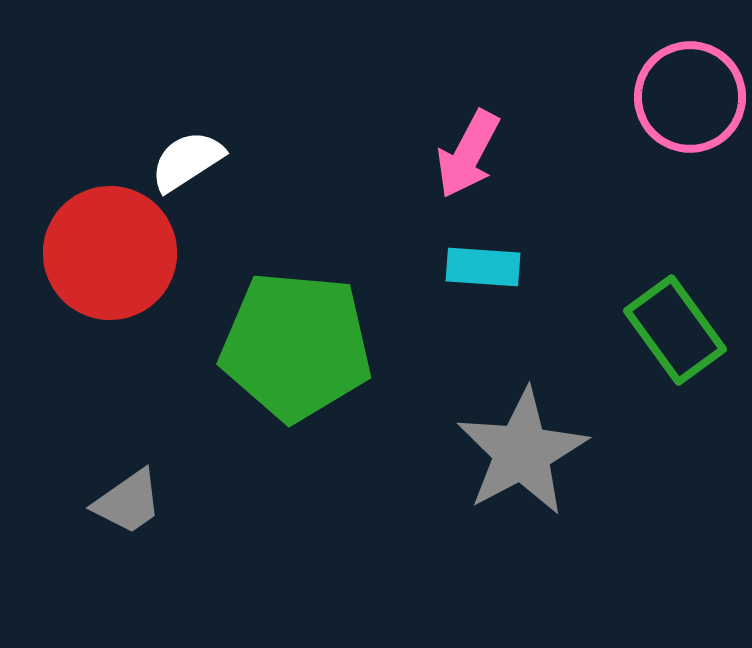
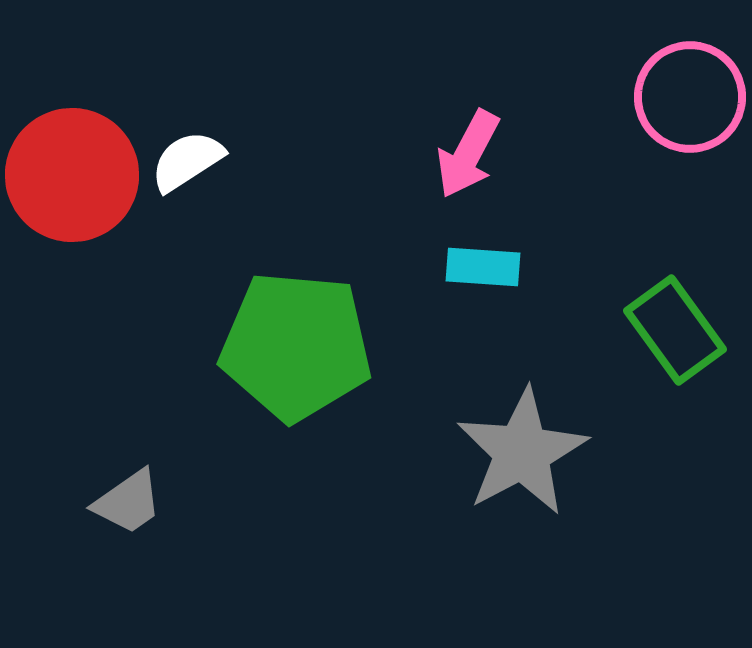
red circle: moved 38 px left, 78 px up
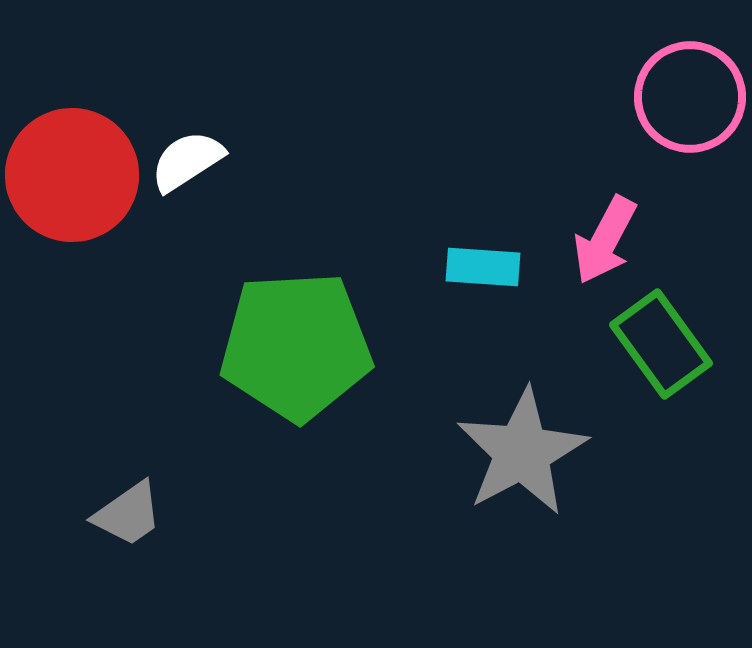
pink arrow: moved 137 px right, 86 px down
green rectangle: moved 14 px left, 14 px down
green pentagon: rotated 8 degrees counterclockwise
gray trapezoid: moved 12 px down
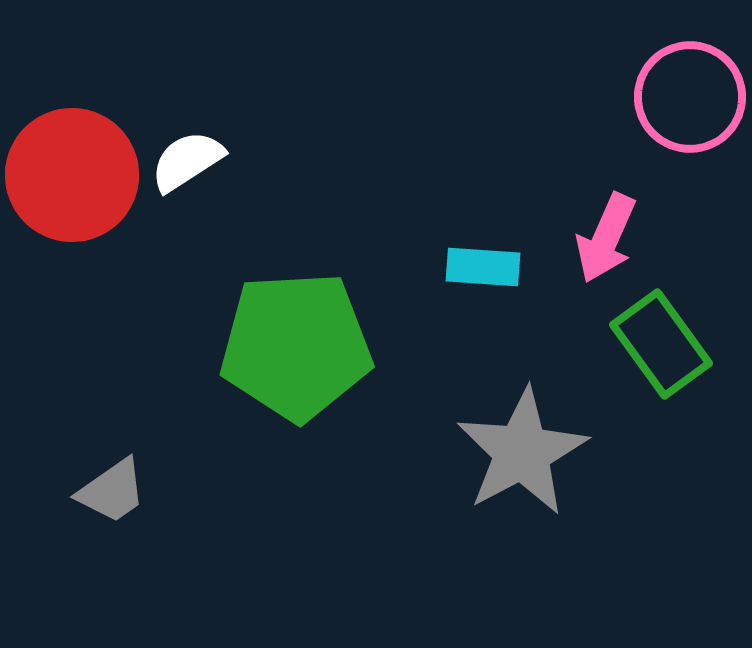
pink arrow: moved 1 px right, 2 px up; rotated 4 degrees counterclockwise
gray trapezoid: moved 16 px left, 23 px up
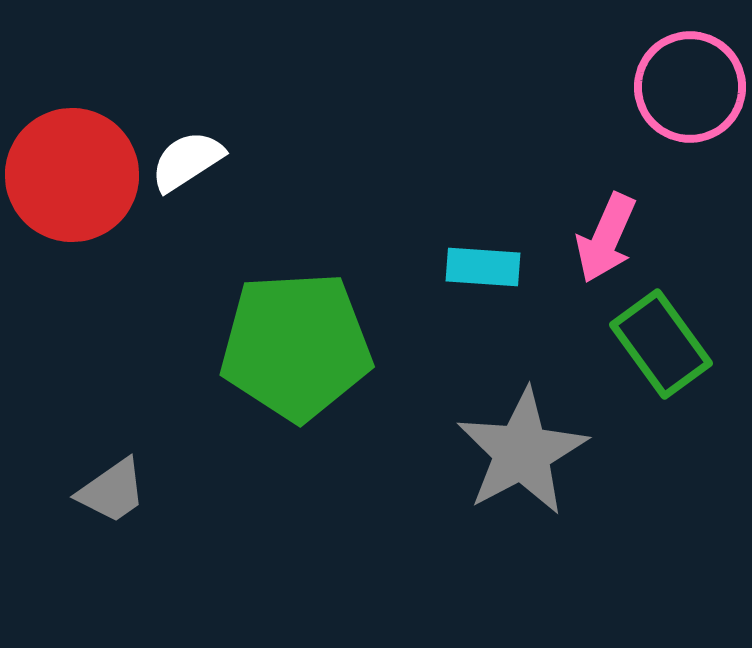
pink circle: moved 10 px up
